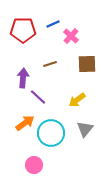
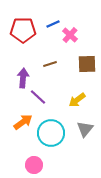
pink cross: moved 1 px left, 1 px up
orange arrow: moved 2 px left, 1 px up
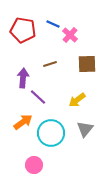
blue line: rotated 48 degrees clockwise
red pentagon: rotated 10 degrees clockwise
